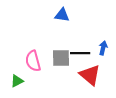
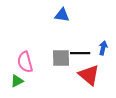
pink semicircle: moved 8 px left, 1 px down
red triangle: moved 1 px left
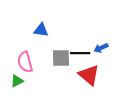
blue triangle: moved 21 px left, 15 px down
blue arrow: moved 2 px left; rotated 128 degrees counterclockwise
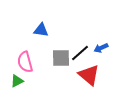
black line: rotated 42 degrees counterclockwise
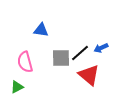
green triangle: moved 6 px down
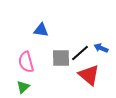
blue arrow: rotated 48 degrees clockwise
pink semicircle: moved 1 px right
green triangle: moved 6 px right; rotated 16 degrees counterclockwise
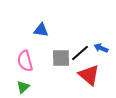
pink semicircle: moved 1 px left, 1 px up
